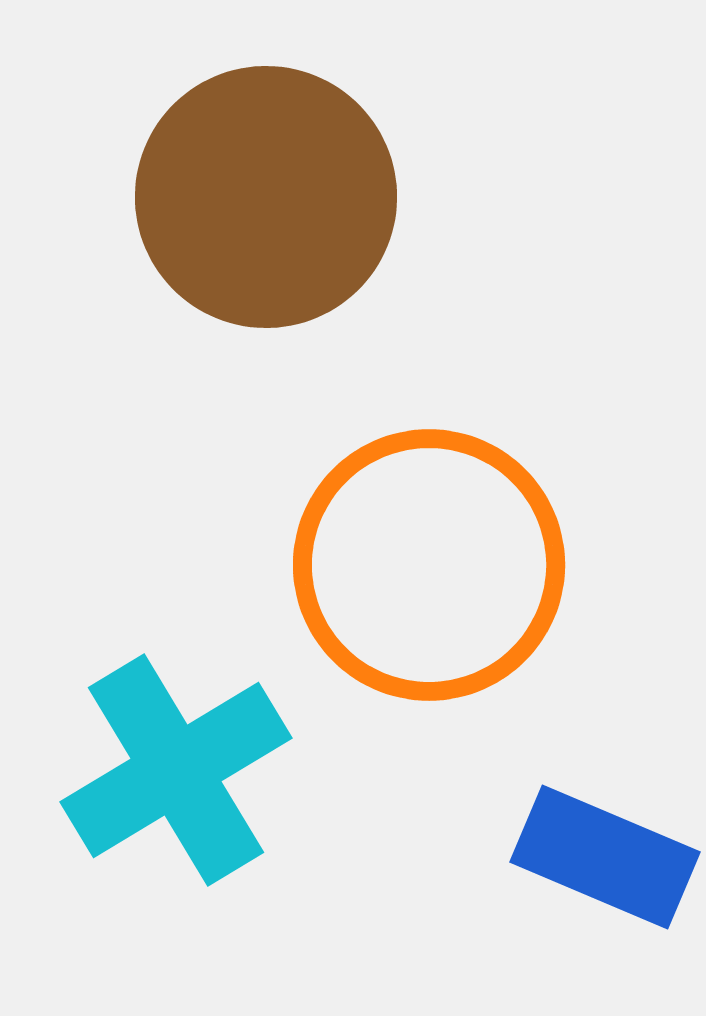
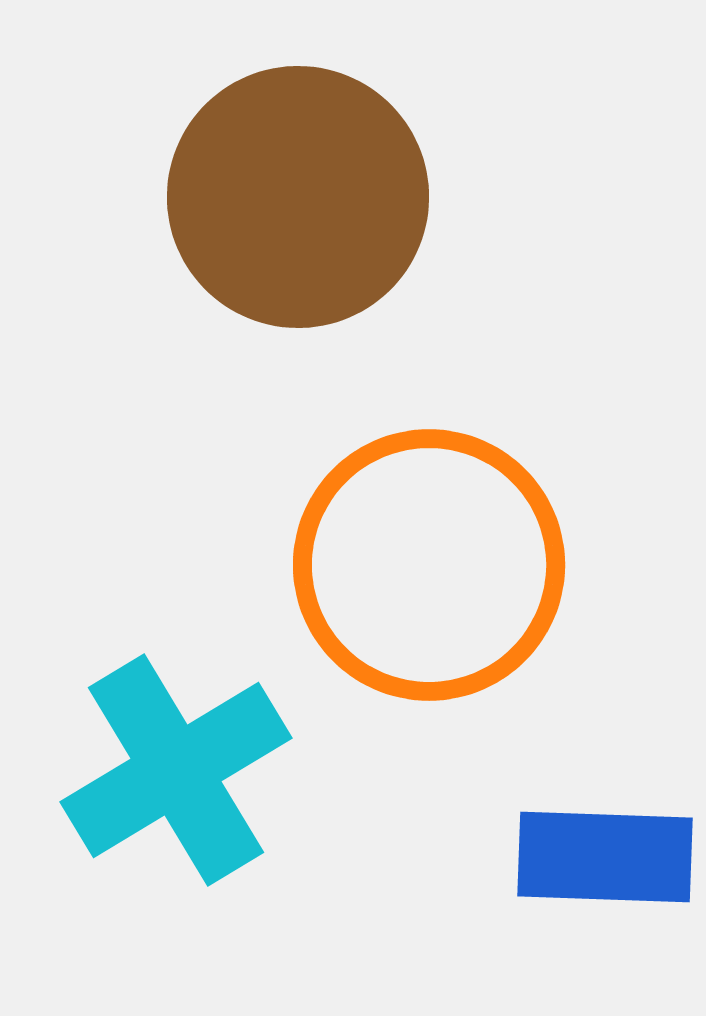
brown circle: moved 32 px right
blue rectangle: rotated 21 degrees counterclockwise
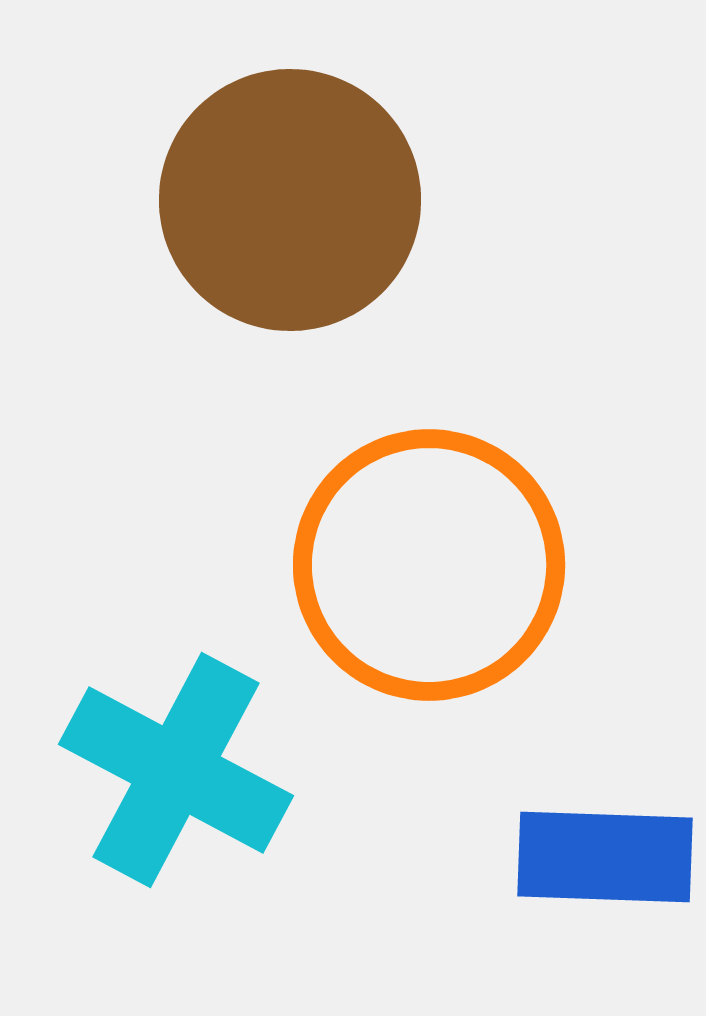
brown circle: moved 8 px left, 3 px down
cyan cross: rotated 31 degrees counterclockwise
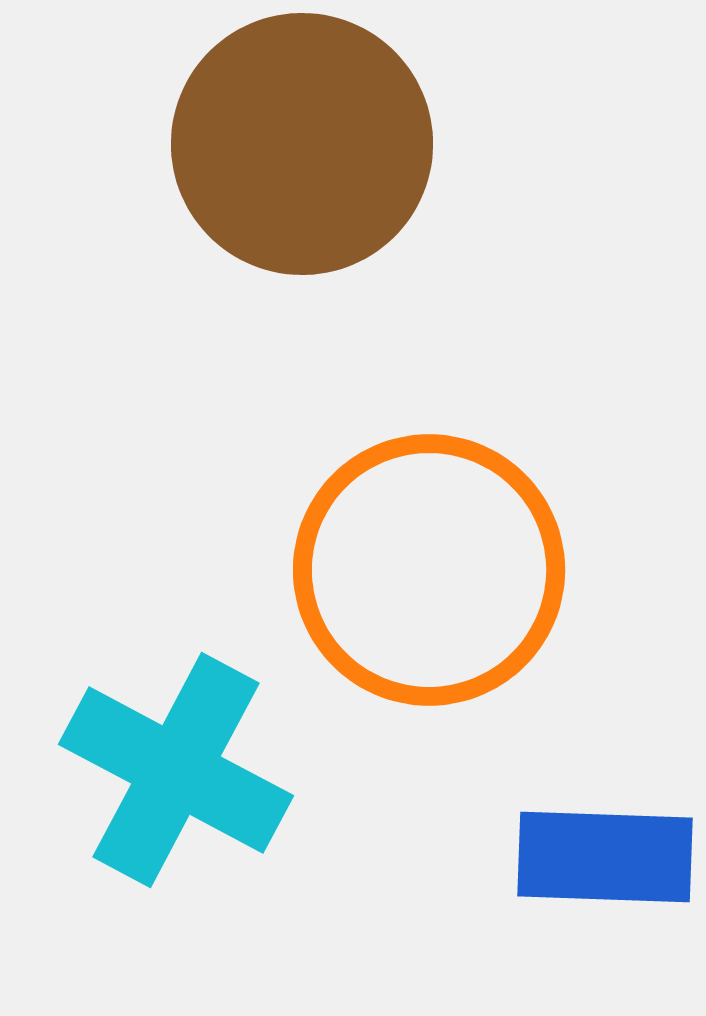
brown circle: moved 12 px right, 56 px up
orange circle: moved 5 px down
